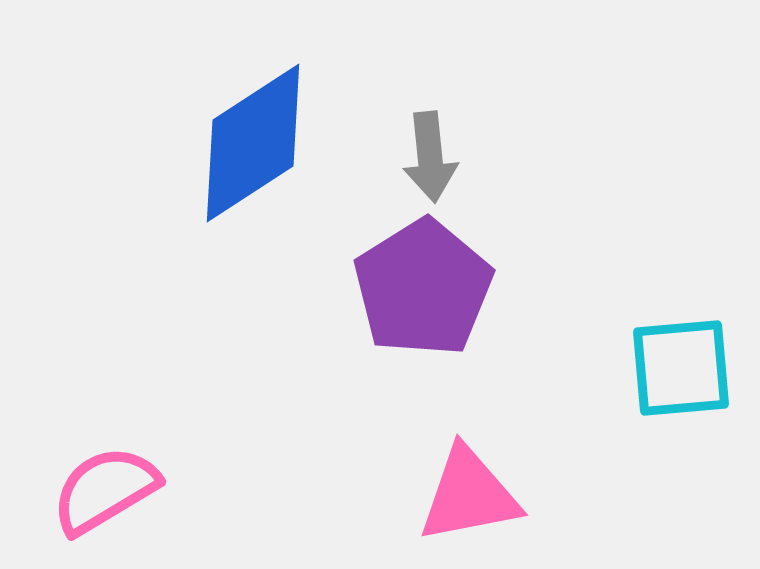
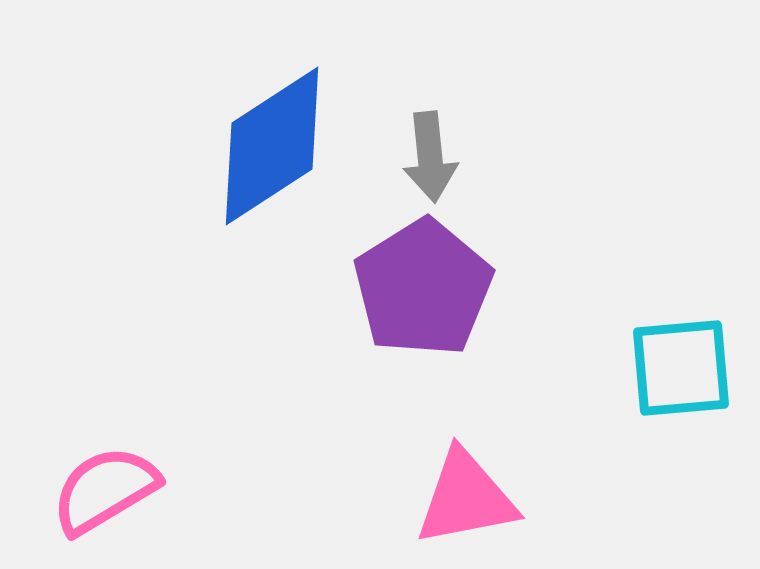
blue diamond: moved 19 px right, 3 px down
pink triangle: moved 3 px left, 3 px down
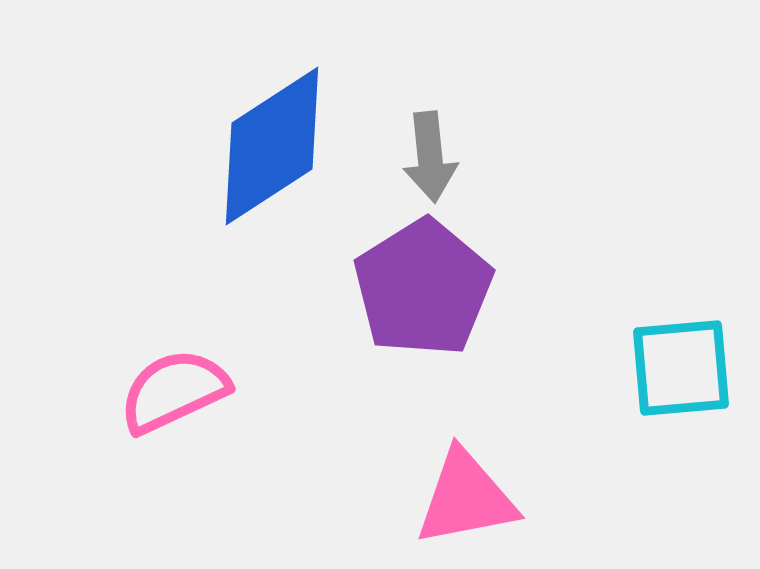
pink semicircle: moved 69 px right, 99 px up; rotated 6 degrees clockwise
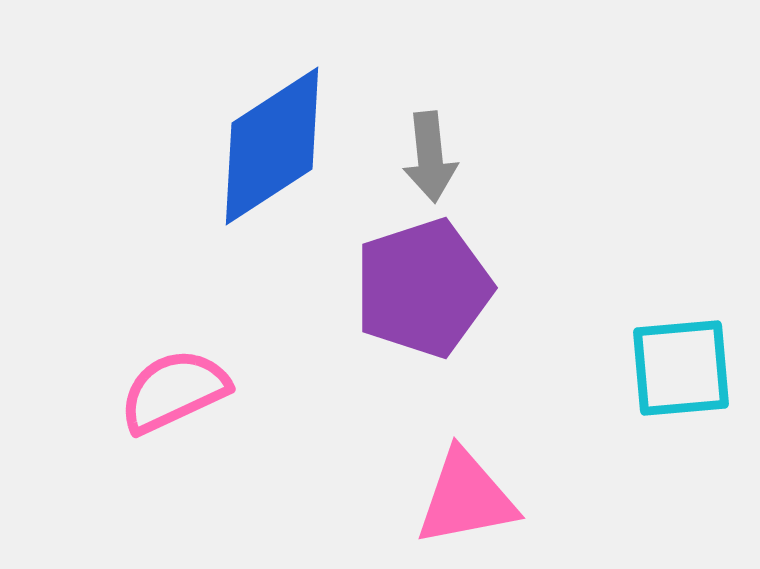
purple pentagon: rotated 14 degrees clockwise
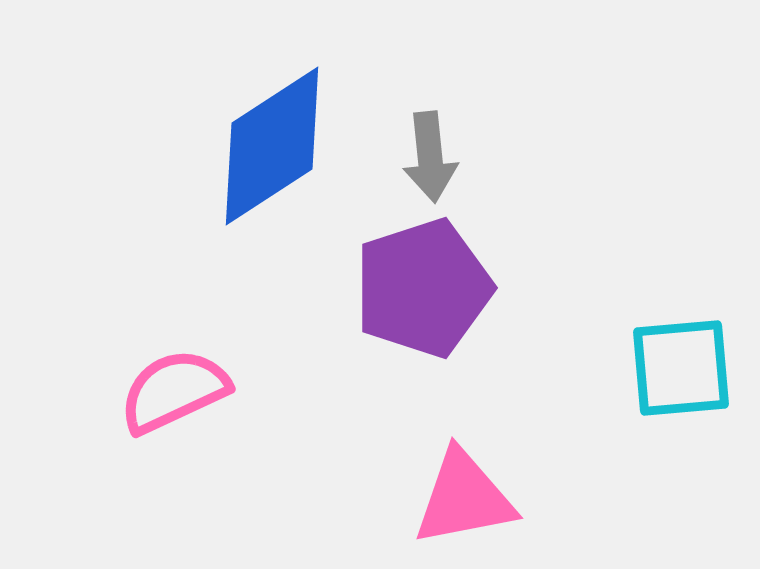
pink triangle: moved 2 px left
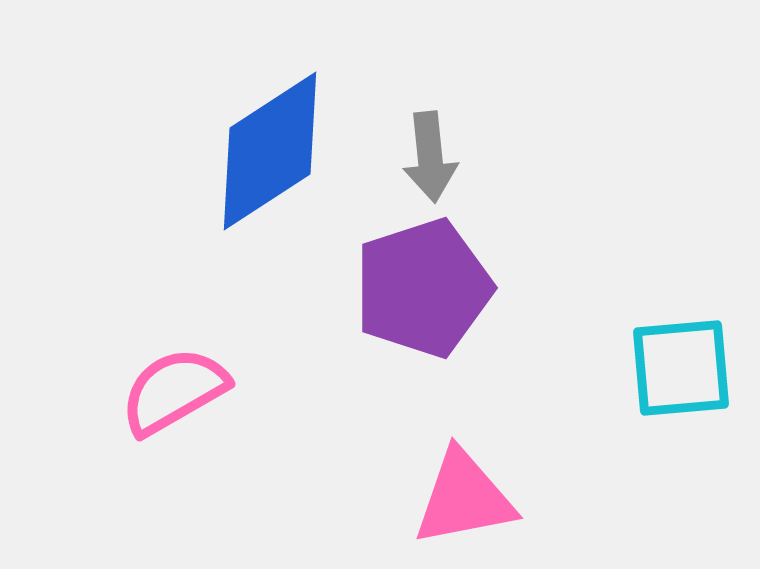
blue diamond: moved 2 px left, 5 px down
pink semicircle: rotated 5 degrees counterclockwise
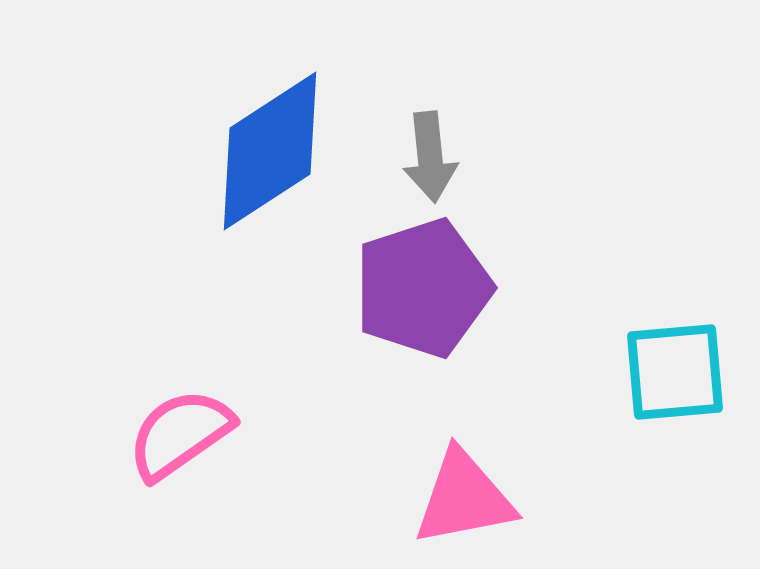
cyan square: moved 6 px left, 4 px down
pink semicircle: moved 6 px right, 43 px down; rotated 5 degrees counterclockwise
